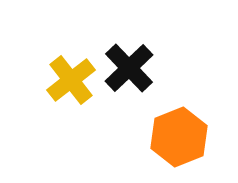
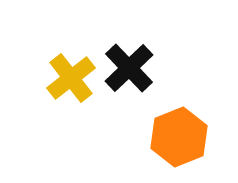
yellow cross: moved 2 px up
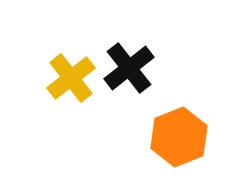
black cross: rotated 6 degrees clockwise
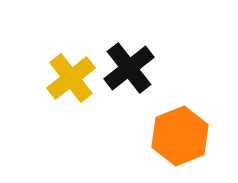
orange hexagon: moved 1 px right, 1 px up
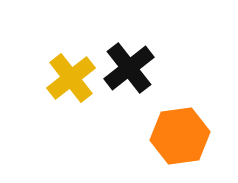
orange hexagon: rotated 14 degrees clockwise
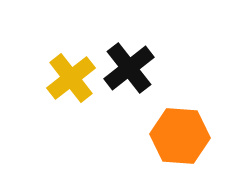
orange hexagon: rotated 12 degrees clockwise
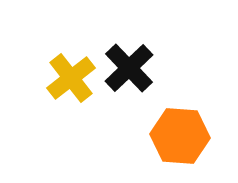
black cross: rotated 6 degrees counterclockwise
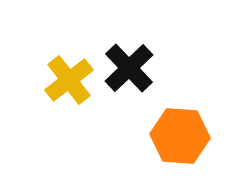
yellow cross: moved 2 px left, 2 px down
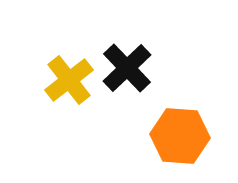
black cross: moved 2 px left
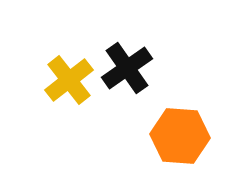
black cross: rotated 9 degrees clockwise
